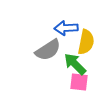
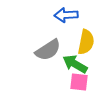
blue arrow: moved 13 px up
green arrow: rotated 15 degrees counterclockwise
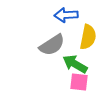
yellow semicircle: moved 2 px right, 5 px up
gray semicircle: moved 4 px right, 5 px up
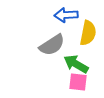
yellow semicircle: moved 4 px up
green arrow: moved 1 px right
pink square: moved 1 px left
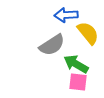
yellow semicircle: rotated 50 degrees counterclockwise
